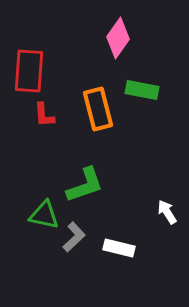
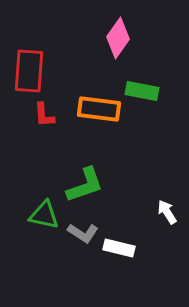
green rectangle: moved 1 px down
orange rectangle: moved 1 px right; rotated 69 degrees counterclockwise
gray L-shape: moved 9 px right, 4 px up; rotated 76 degrees clockwise
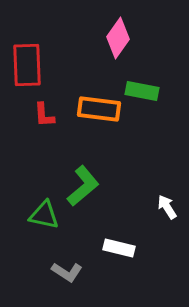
red rectangle: moved 2 px left, 6 px up; rotated 6 degrees counterclockwise
green L-shape: moved 2 px left, 1 px down; rotated 21 degrees counterclockwise
white arrow: moved 5 px up
gray L-shape: moved 16 px left, 39 px down
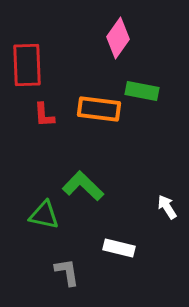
green L-shape: rotated 96 degrees counterclockwise
gray L-shape: rotated 132 degrees counterclockwise
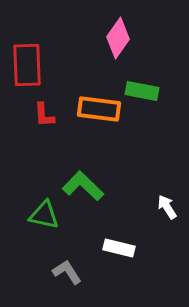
gray L-shape: rotated 24 degrees counterclockwise
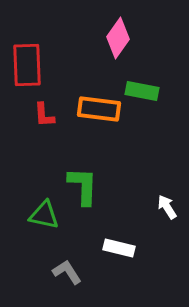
green L-shape: rotated 48 degrees clockwise
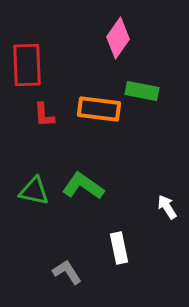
green L-shape: rotated 57 degrees counterclockwise
green triangle: moved 10 px left, 24 px up
white rectangle: rotated 64 degrees clockwise
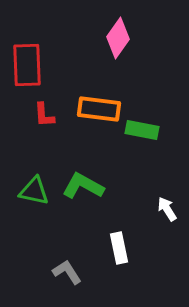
green rectangle: moved 39 px down
green L-shape: rotated 6 degrees counterclockwise
white arrow: moved 2 px down
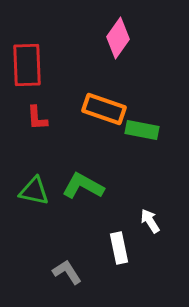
orange rectangle: moved 5 px right; rotated 12 degrees clockwise
red L-shape: moved 7 px left, 3 px down
white arrow: moved 17 px left, 12 px down
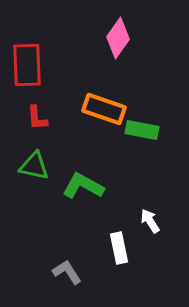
green triangle: moved 25 px up
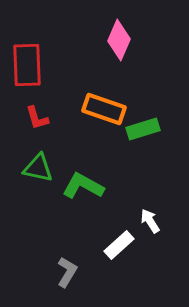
pink diamond: moved 1 px right, 2 px down; rotated 12 degrees counterclockwise
red L-shape: rotated 12 degrees counterclockwise
green rectangle: moved 1 px right, 1 px up; rotated 28 degrees counterclockwise
green triangle: moved 4 px right, 2 px down
white rectangle: moved 3 px up; rotated 60 degrees clockwise
gray L-shape: rotated 64 degrees clockwise
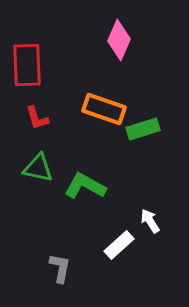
green L-shape: moved 2 px right
gray L-shape: moved 7 px left, 4 px up; rotated 20 degrees counterclockwise
